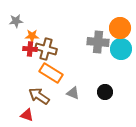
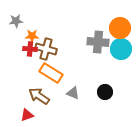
red triangle: rotated 40 degrees counterclockwise
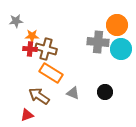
orange circle: moved 3 px left, 3 px up
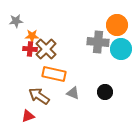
brown cross: rotated 30 degrees clockwise
orange rectangle: moved 3 px right, 1 px down; rotated 20 degrees counterclockwise
red triangle: moved 1 px right, 1 px down
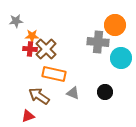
orange circle: moved 2 px left
cyan circle: moved 9 px down
